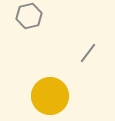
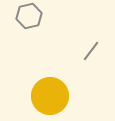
gray line: moved 3 px right, 2 px up
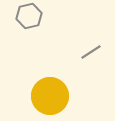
gray line: moved 1 px down; rotated 20 degrees clockwise
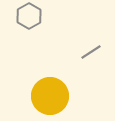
gray hexagon: rotated 15 degrees counterclockwise
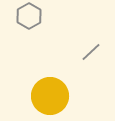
gray line: rotated 10 degrees counterclockwise
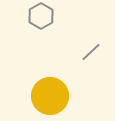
gray hexagon: moved 12 px right
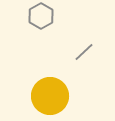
gray line: moved 7 px left
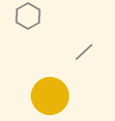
gray hexagon: moved 13 px left
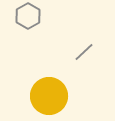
yellow circle: moved 1 px left
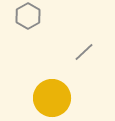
yellow circle: moved 3 px right, 2 px down
